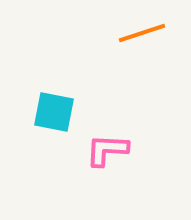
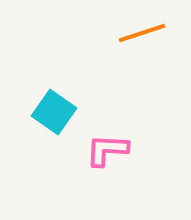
cyan square: rotated 24 degrees clockwise
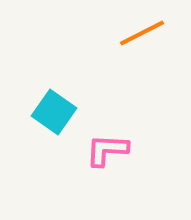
orange line: rotated 9 degrees counterclockwise
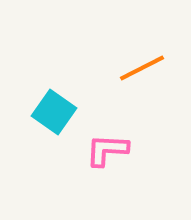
orange line: moved 35 px down
